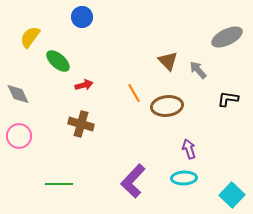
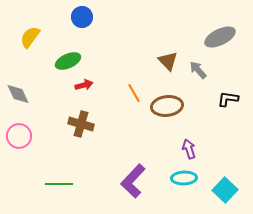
gray ellipse: moved 7 px left
green ellipse: moved 10 px right; rotated 65 degrees counterclockwise
cyan square: moved 7 px left, 5 px up
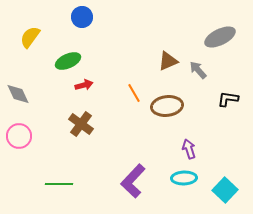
brown triangle: rotated 50 degrees clockwise
brown cross: rotated 20 degrees clockwise
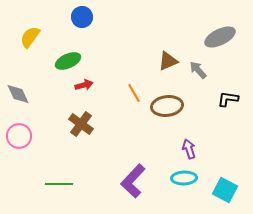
cyan square: rotated 15 degrees counterclockwise
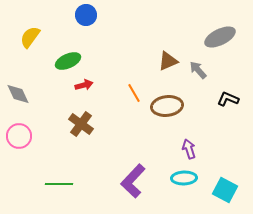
blue circle: moved 4 px right, 2 px up
black L-shape: rotated 15 degrees clockwise
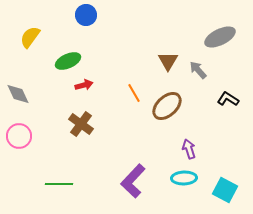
brown triangle: rotated 35 degrees counterclockwise
black L-shape: rotated 10 degrees clockwise
brown ellipse: rotated 36 degrees counterclockwise
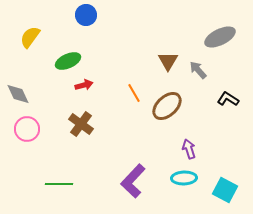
pink circle: moved 8 px right, 7 px up
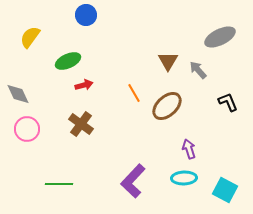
black L-shape: moved 3 px down; rotated 35 degrees clockwise
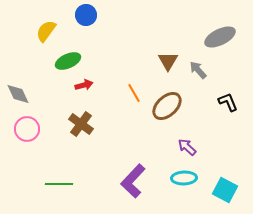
yellow semicircle: moved 16 px right, 6 px up
purple arrow: moved 2 px left, 2 px up; rotated 30 degrees counterclockwise
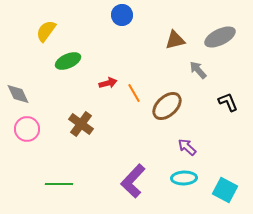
blue circle: moved 36 px right
brown triangle: moved 7 px right, 21 px up; rotated 45 degrees clockwise
red arrow: moved 24 px right, 2 px up
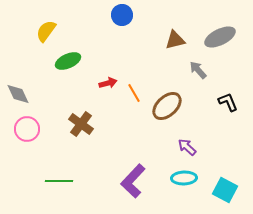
green line: moved 3 px up
